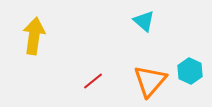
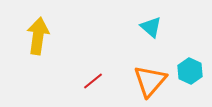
cyan triangle: moved 7 px right, 6 px down
yellow arrow: moved 4 px right
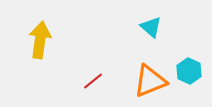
yellow arrow: moved 2 px right, 4 px down
cyan hexagon: moved 1 px left
orange triangle: rotated 27 degrees clockwise
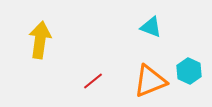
cyan triangle: rotated 20 degrees counterclockwise
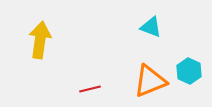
red line: moved 3 px left, 8 px down; rotated 25 degrees clockwise
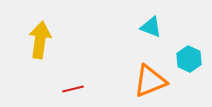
cyan hexagon: moved 12 px up
red line: moved 17 px left
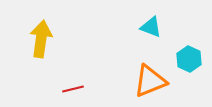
yellow arrow: moved 1 px right, 1 px up
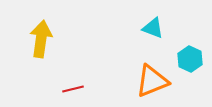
cyan triangle: moved 2 px right, 1 px down
cyan hexagon: moved 1 px right
orange triangle: moved 2 px right
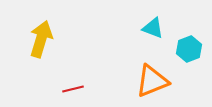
yellow arrow: rotated 9 degrees clockwise
cyan hexagon: moved 1 px left, 10 px up; rotated 15 degrees clockwise
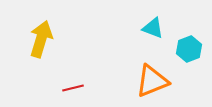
red line: moved 1 px up
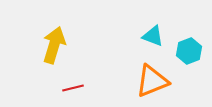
cyan triangle: moved 8 px down
yellow arrow: moved 13 px right, 6 px down
cyan hexagon: moved 2 px down
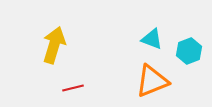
cyan triangle: moved 1 px left, 3 px down
